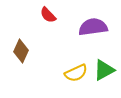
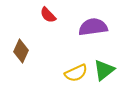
green triangle: rotated 10 degrees counterclockwise
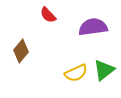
brown diamond: rotated 15 degrees clockwise
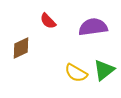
red semicircle: moved 6 px down
brown diamond: moved 3 px up; rotated 25 degrees clockwise
yellow semicircle: rotated 55 degrees clockwise
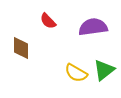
brown diamond: rotated 65 degrees counterclockwise
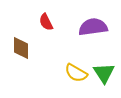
red semicircle: moved 2 px left, 1 px down; rotated 18 degrees clockwise
green triangle: moved 3 px down; rotated 25 degrees counterclockwise
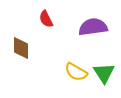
red semicircle: moved 3 px up
yellow semicircle: moved 1 px up
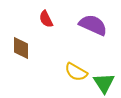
purple semicircle: moved 2 px up; rotated 32 degrees clockwise
green triangle: moved 10 px down
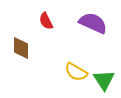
red semicircle: moved 2 px down
purple semicircle: moved 2 px up
green triangle: moved 3 px up
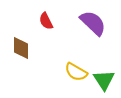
purple semicircle: rotated 20 degrees clockwise
